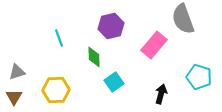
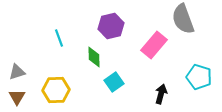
brown triangle: moved 3 px right
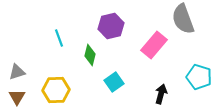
green diamond: moved 4 px left, 2 px up; rotated 15 degrees clockwise
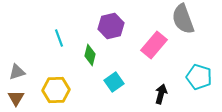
brown triangle: moved 1 px left, 1 px down
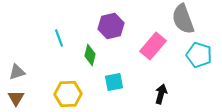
pink rectangle: moved 1 px left, 1 px down
cyan pentagon: moved 22 px up
cyan square: rotated 24 degrees clockwise
yellow hexagon: moved 12 px right, 4 px down
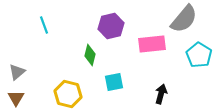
gray semicircle: moved 1 px right; rotated 120 degrees counterclockwise
cyan line: moved 15 px left, 13 px up
pink rectangle: moved 1 px left, 2 px up; rotated 44 degrees clockwise
cyan pentagon: rotated 15 degrees clockwise
gray triangle: rotated 24 degrees counterclockwise
yellow hexagon: rotated 16 degrees clockwise
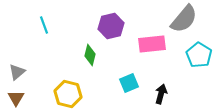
cyan square: moved 15 px right, 1 px down; rotated 12 degrees counterclockwise
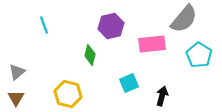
black arrow: moved 1 px right, 2 px down
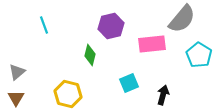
gray semicircle: moved 2 px left
black arrow: moved 1 px right, 1 px up
